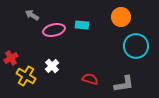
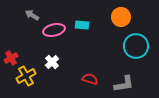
white cross: moved 4 px up
yellow cross: rotated 30 degrees clockwise
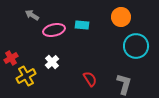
red semicircle: rotated 42 degrees clockwise
gray L-shape: rotated 65 degrees counterclockwise
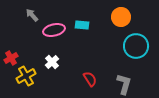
gray arrow: rotated 16 degrees clockwise
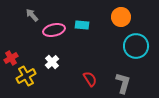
gray L-shape: moved 1 px left, 1 px up
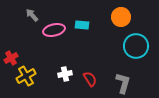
white cross: moved 13 px right, 12 px down; rotated 32 degrees clockwise
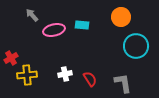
yellow cross: moved 1 px right, 1 px up; rotated 24 degrees clockwise
gray L-shape: rotated 25 degrees counterclockwise
